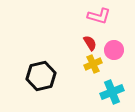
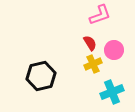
pink L-shape: moved 1 px right, 1 px up; rotated 35 degrees counterclockwise
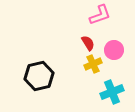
red semicircle: moved 2 px left
black hexagon: moved 2 px left
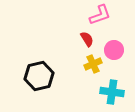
red semicircle: moved 1 px left, 4 px up
cyan cross: rotated 30 degrees clockwise
